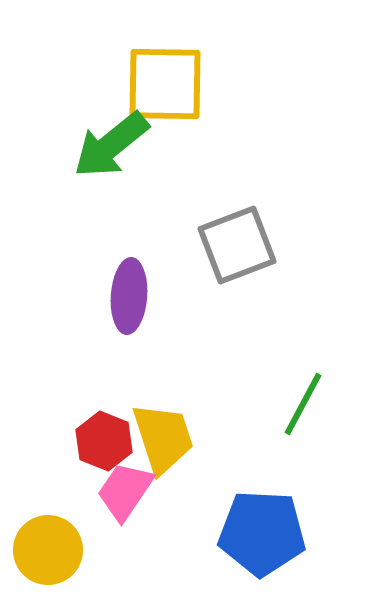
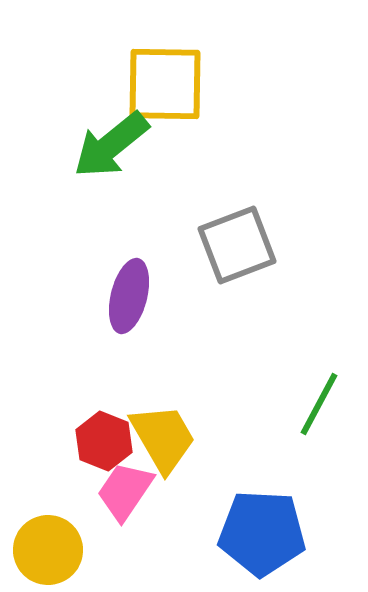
purple ellipse: rotated 10 degrees clockwise
green line: moved 16 px right
yellow trapezoid: rotated 12 degrees counterclockwise
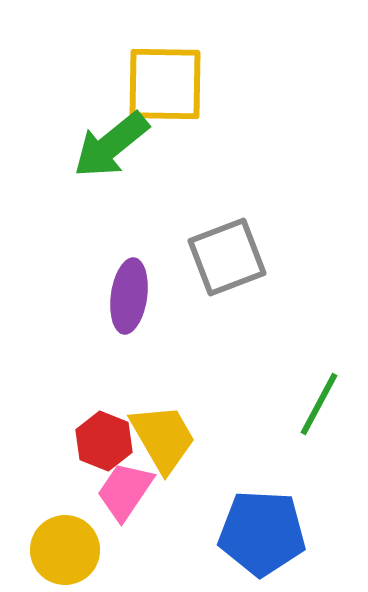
gray square: moved 10 px left, 12 px down
purple ellipse: rotated 6 degrees counterclockwise
yellow circle: moved 17 px right
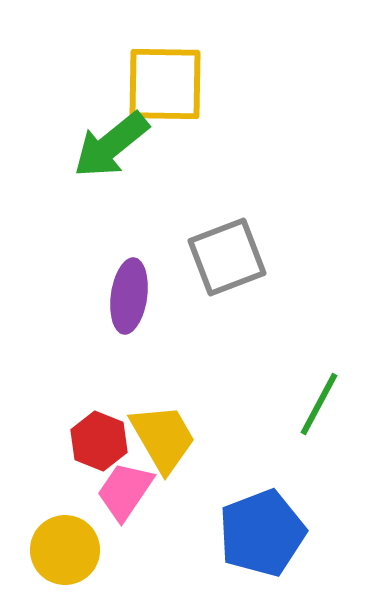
red hexagon: moved 5 px left
blue pentagon: rotated 24 degrees counterclockwise
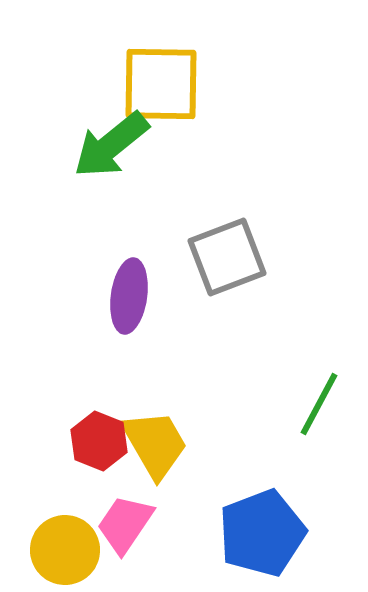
yellow square: moved 4 px left
yellow trapezoid: moved 8 px left, 6 px down
pink trapezoid: moved 33 px down
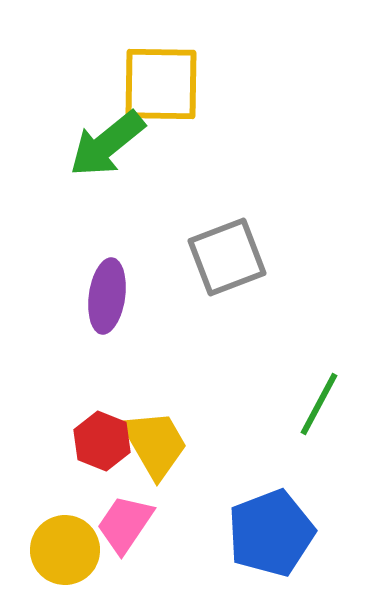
green arrow: moved 4 px left, 1 px up
purple ellipse: moved 22 px left
red hexagon: moved 3 px right
blue pentagon: moved 9 px right
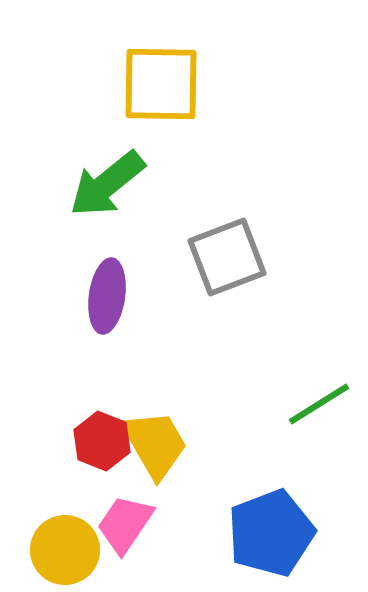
green arrow: moved 40 px down
green line: rotated 30 degrees clockwise
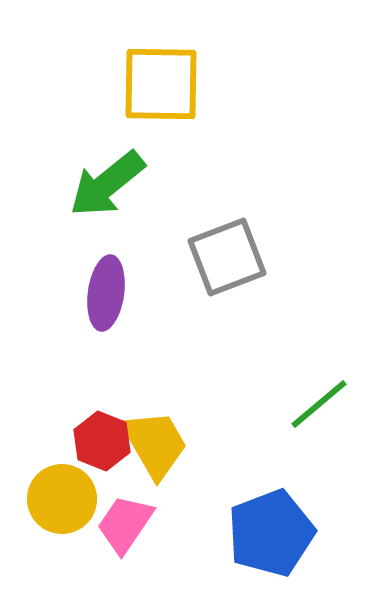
purple ellipse: moved 1 px left, 3 px up
green line: rotated 8 degrees counterclockwise
yellow circle: moved 3 px left, 51 px up
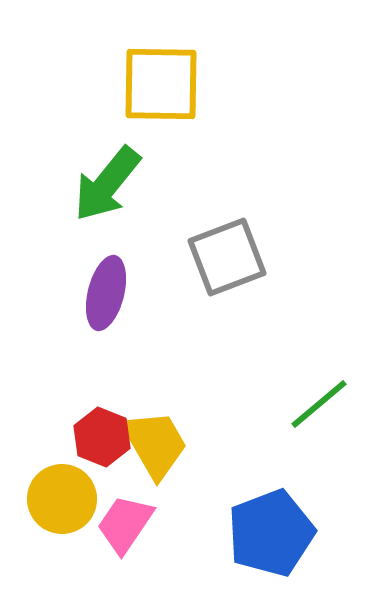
green arrow: rotated 12 degrees counterclockwise
purple ellipse: rotated 6 degrees clockwise
red hexagon: moved 4 px up
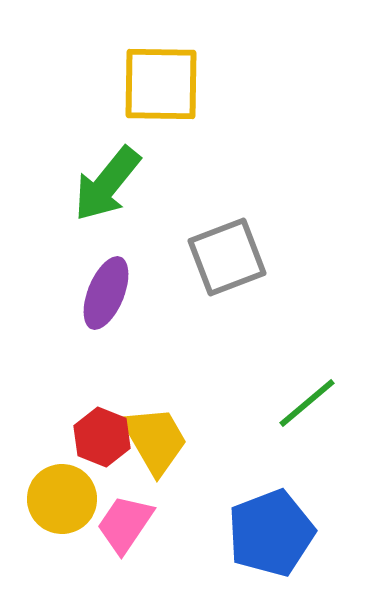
purple ellipse: rotated 8 degrees clockwise
green line: moved 12 px left, 1 px up
yellow trapezoid: moved 4 px up
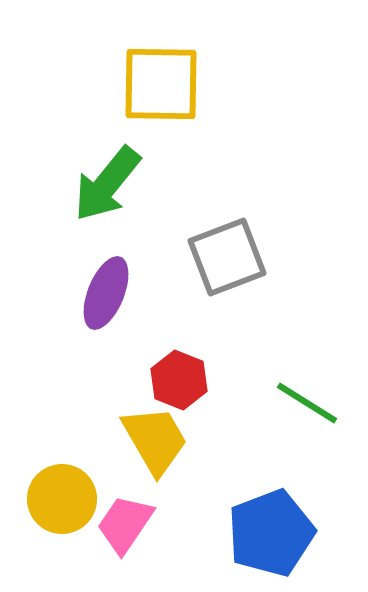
green line: rotated 72 degrees clockwise
red hexagon: moved 77 px right, 57 px up
